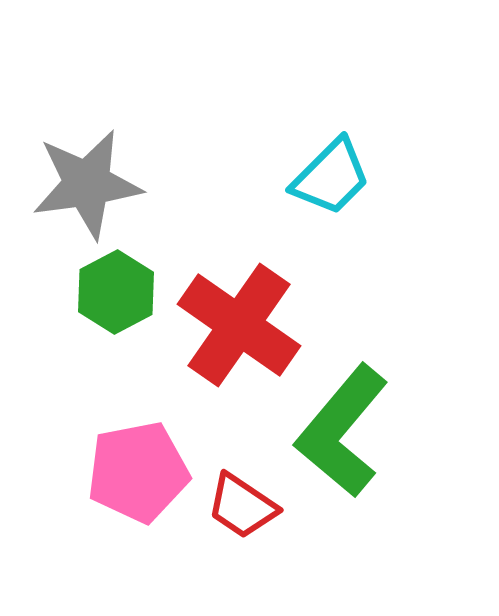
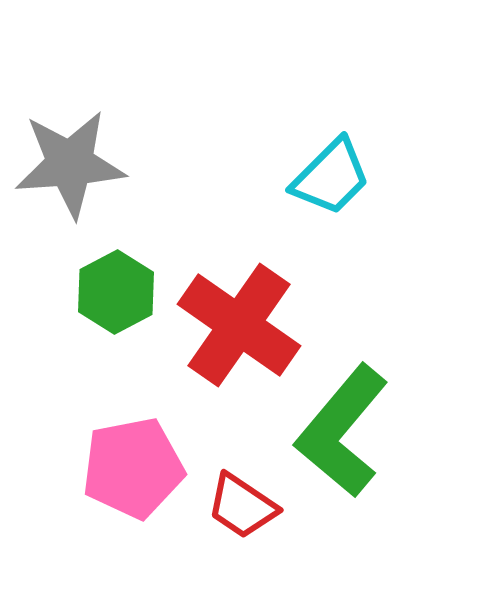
gray star: moved 17 px left, 20 px up; rotated 4 degrees clockwise
pink pentagon: moved 5 px left, 4 px up
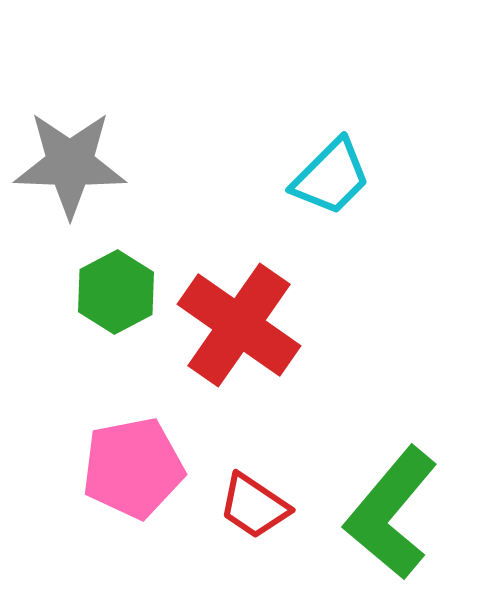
gray star: rotated 6 degrees clockwise
green L-shape: moved 49 px right, 82 px down
red trapezoid: moved 12 px right
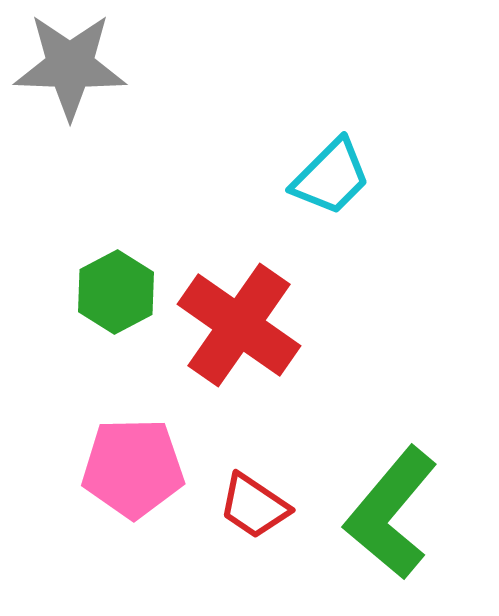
gray star: moved 98 px up
pink pentagon: rotated 10 degrees clockwise
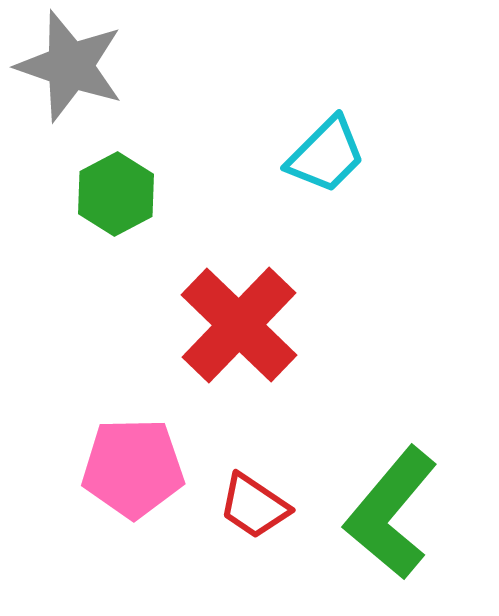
gray star: rotated 17 degrees clockwise
cyan trapezoid: moved 5 px left, 22 px up
green hexagon: moved 98 px up
red cross: rotated 9 degrees clockwise
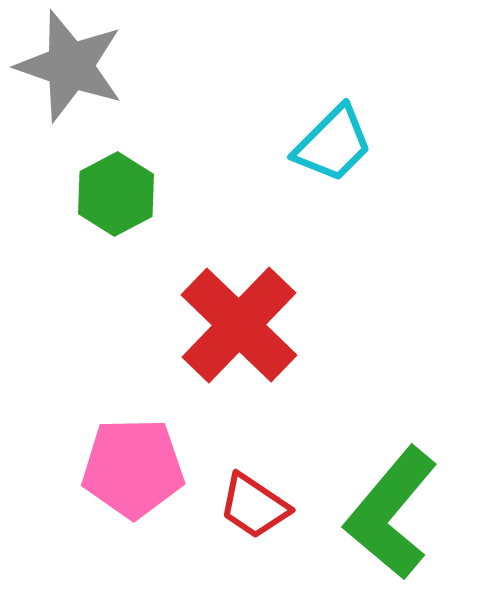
cyan trapezoid: moved 7 px right, 11 px up
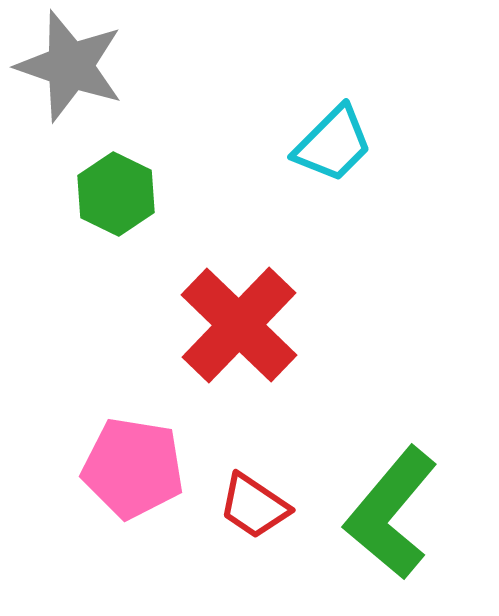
green hexagon: rotated 6 degrees counterclockwise
pink pentagon: rotated 10 degrees clockwise
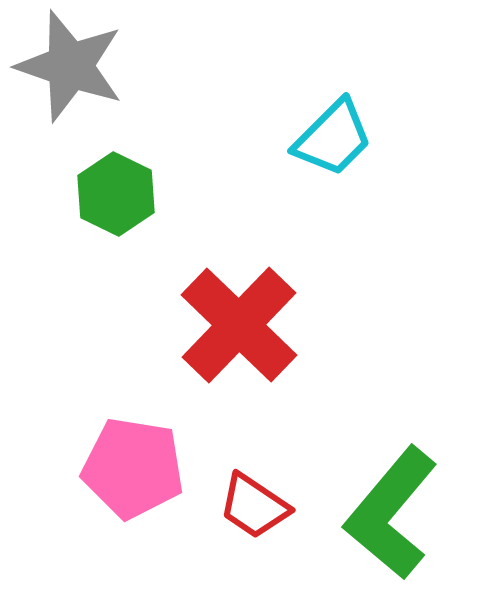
cyan trapezoid: moved 6 px up
